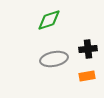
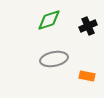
black cross: moved 23 px up; rotated 18 degrees counterclockwise
orange rectangle: rotated 21 degrees clockwise
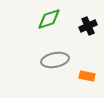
green diamond: moved 1 px up
gray ellipse: moved 1 px right, 1 px down
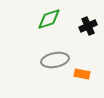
orange rectangle: moved 5 px left, 2 px up
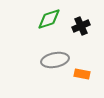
black cross: moved 7 px left
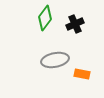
green diamond: moved 4 px left, 1 px up; rotated 35 degrees counterclockwise
black cross: moved 6 px left, 2 px up
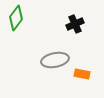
green diamond: moved 29 px left
